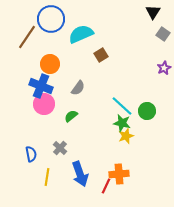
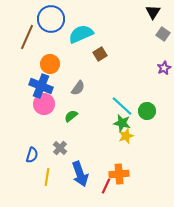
brown line: rotated 10 degrees counterclockwise
brown square: moved 1 px left, 1 px up
blue semicircle: moved 1 px right, 1 px down; rotated 28 degrees clockwise
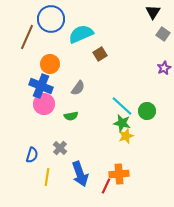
green semicircle: rotated 152 degrees counterclockwise
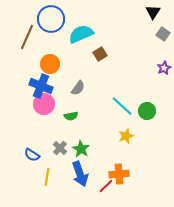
green star: moved 41 px left, 26 px down; rotated 18 degrees clockwise
blue semicircle: rotated 105 degrees clockwise
red line: rotated 21 degrees clockwise
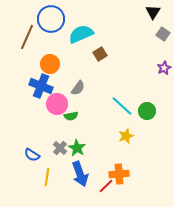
pink circle: moved 13 px right
green star: moved 4 px left, 1 px up
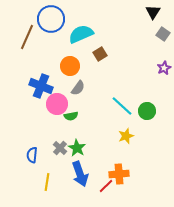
orange circle: moved 20 px right, 2 px down
blue semicircle: rotated 63 degrees clockwise
yellow line: moved 5 px down
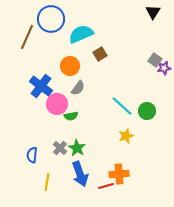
gray square: moved 8 px left, 26 px down
purple star: rotated 16 degrees clockwise
blue cross: rotated 15 degrees clockwise
red line: rotated 28 degrees clockwise
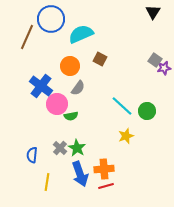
brown square: moved 5 px down; rotated 32 degrees counterclockwise
orange cross: moved 15 px left, 5 px up
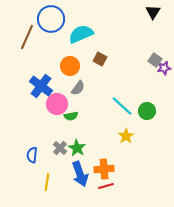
yellow star: rotated 14 degrees counterclockwise
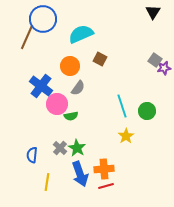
blue circle: moved 8 px left
cyan line: rotated 30 degrees clockwise
